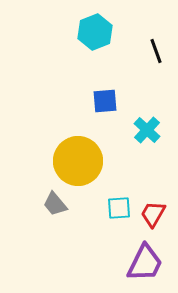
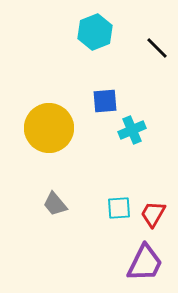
black line: moved 1 px right, 3 px up; rotated 25 degrees counterclockwise
cyan cross: moved 15 px left; rotated 24 degrees clockwise
yellow circle: moved 29 px left, 33 px up
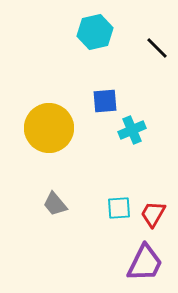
cyan hexagon: rotated 8 degrees clockwise
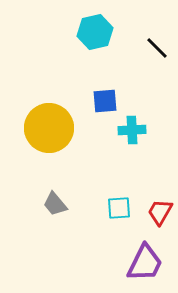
cyan cross: rotated 20 degrees clockwise
red trapezoid: moved 7 px right, 2 px up
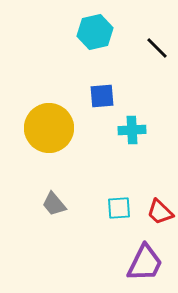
blue square: moved 3 px left, 5 px up
gray trapezoid: moved 1 px left
red trapezoid: rotated 76 degrees counterclockwise
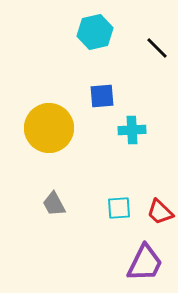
gray trapezoid: rotated 12 degrees clockwise
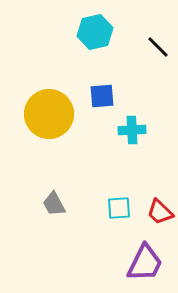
black line: moved 1 px right, 1 px up
yellow circle: moved 14 px up
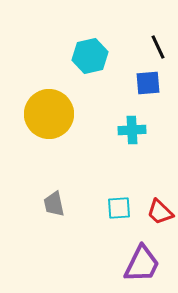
cyan hexagon: moved 5 px left, 24 px down
black line: rotated 20 degrees clockwise
blue square: moved 46 px right, 13 px up
gray trapezoid: rotated 16 degrees clockwise
purple trapezoid: moved 3 px left, 1 px down
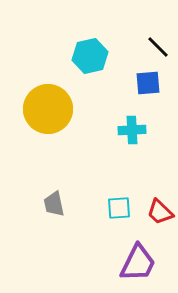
black line: rotated 20 degrees counterclockwise
yellow circle: moved 1 px left, 5 px up
purple trapezoid: moved 4 px left, 1 px up
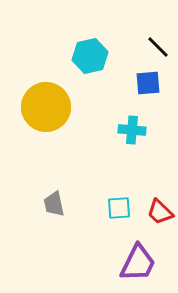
yellow circle: moved 2 px left, 2 px up
cyan cross: rotated 8 degrees clockwise
